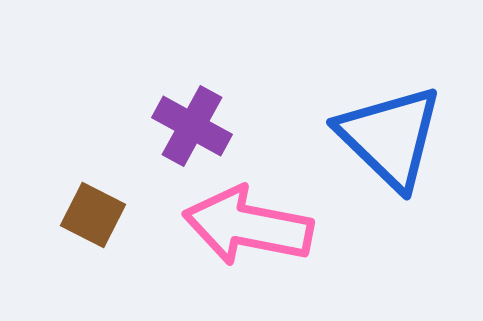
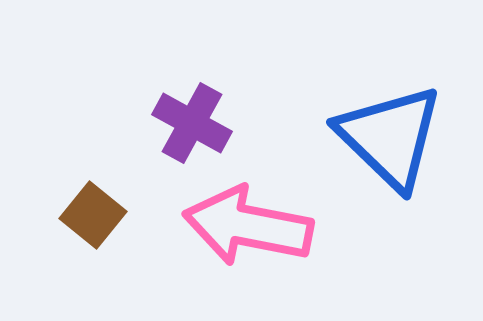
purple cross: moved 3 px up
brown square: rotated 12 degrees clockwise
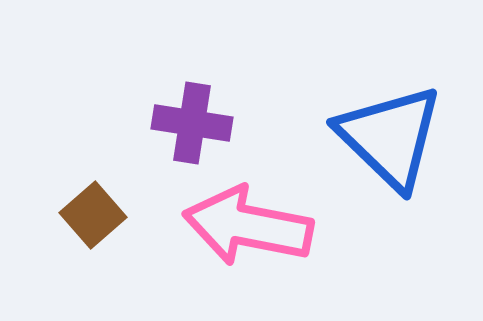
purple cross: rotated 20 degrees counterclockwise
brown square: rotated 10 degrees clockwise
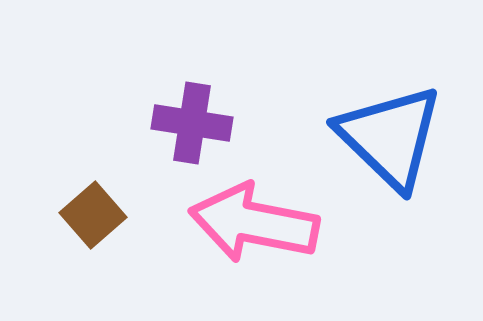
pink arrow: moved 6 px right, 3 px up
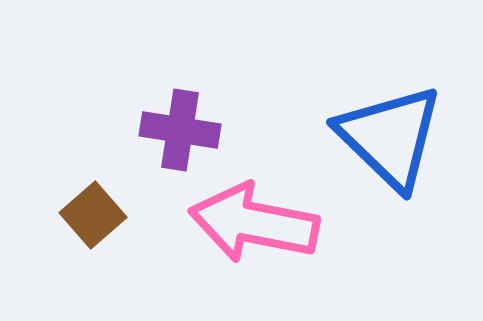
purple cross: moved 12 px left, 7 px down
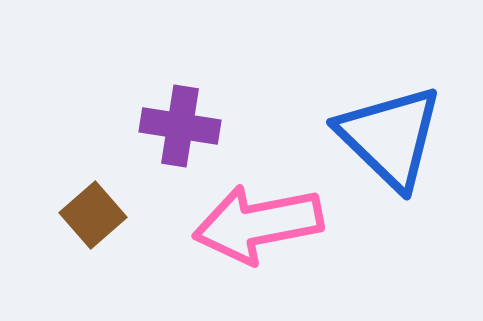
purple cross: moved 4 px up
pink arrow: moved 4 px right, 1 px down; rotated 22 degrees counterclockwise
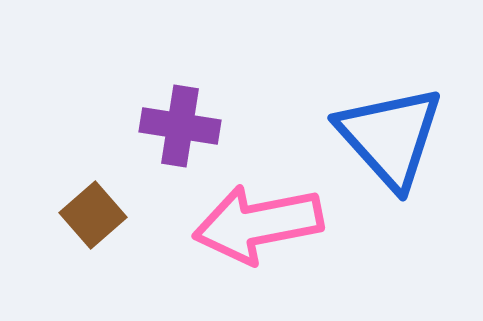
blue triangle: rotated 4 degrees clockwise
